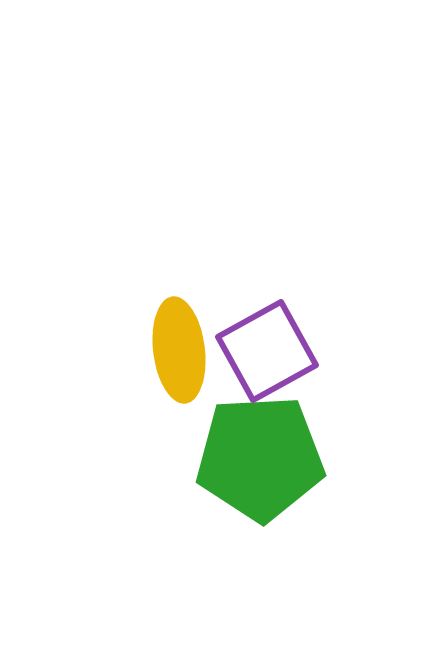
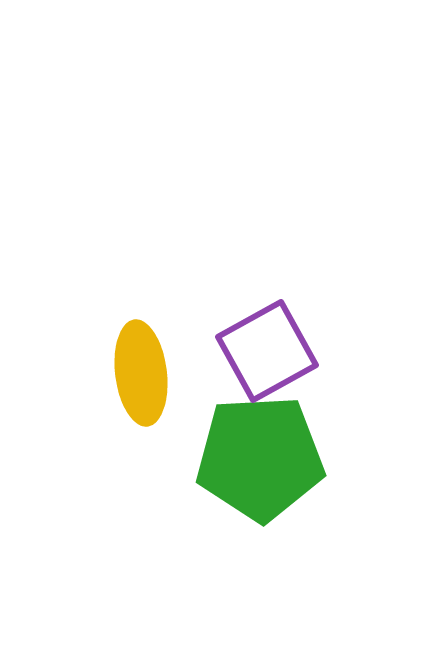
yellow ellipse: moved 38 px left, 23 px down
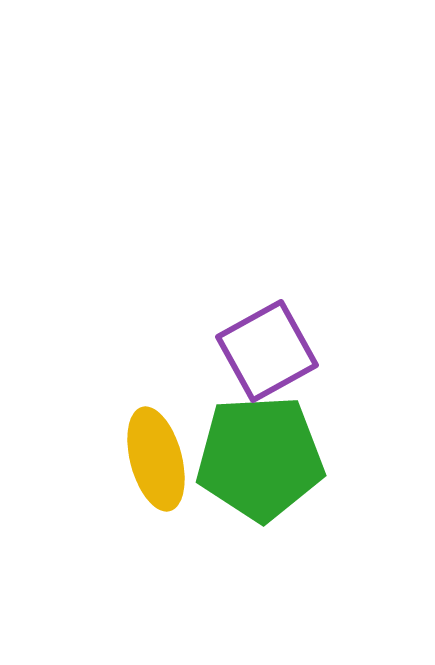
yellow ellipse: moved 15 px right, 86 px down; rotated 8 degrees counterclockwise
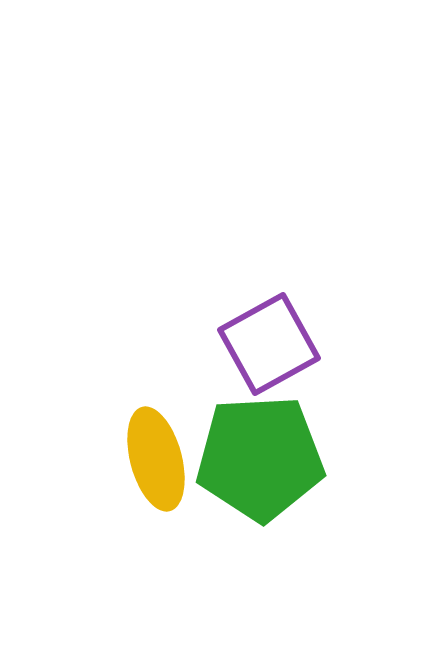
purple square: moved 2 px right, 7 px up
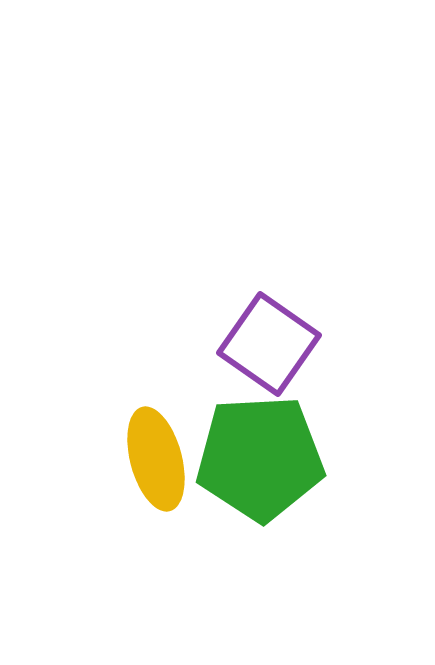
purple square: rotated 26 degrees counterclockwise
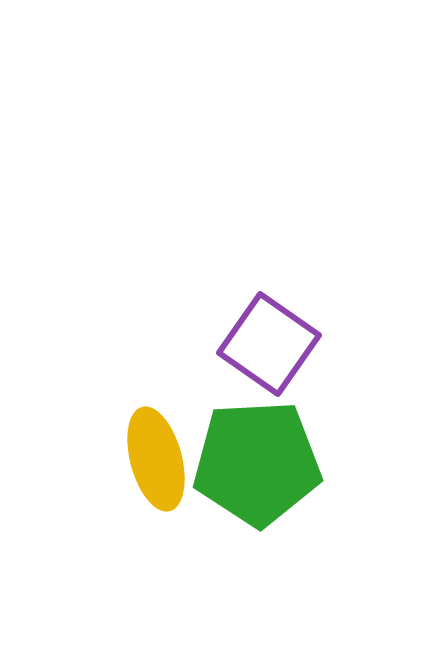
green pentagon: moved 3 px left, 5 px down
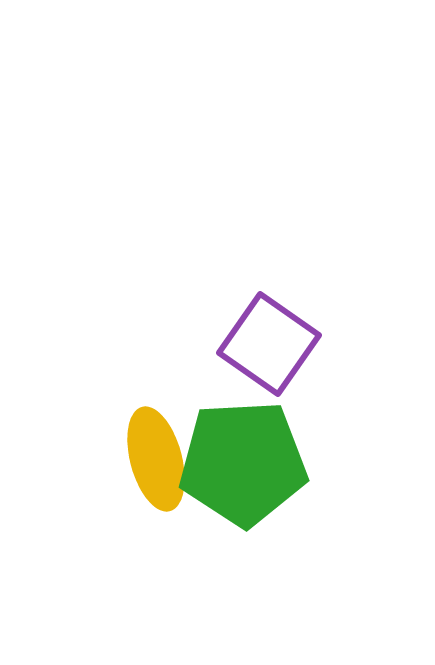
green pentagon: moved 14 px left
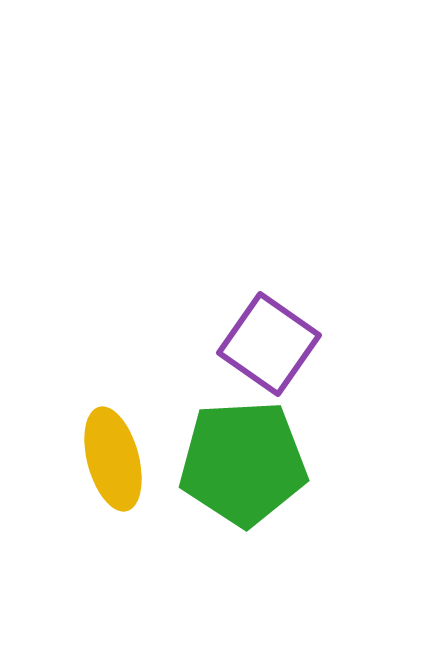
yellow ellipse: moved 43 px left
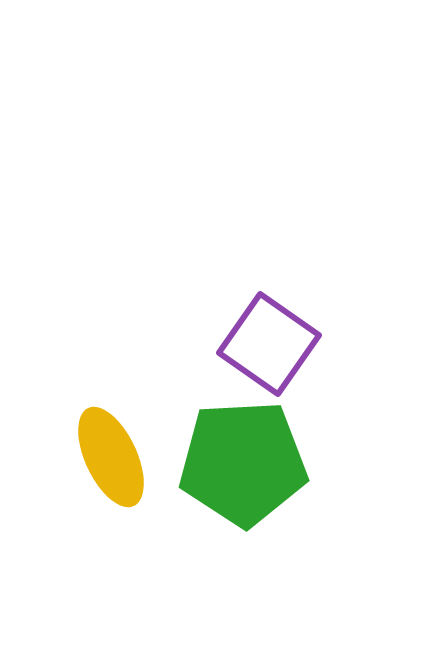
yellow ellipse: moved 2 px left, 2 px up; rotated 10 degrees counterclockwise
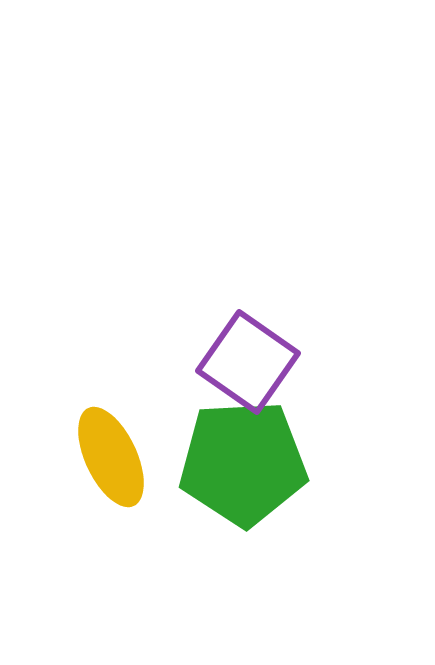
purple square: moved 21 px left, 18 px down
